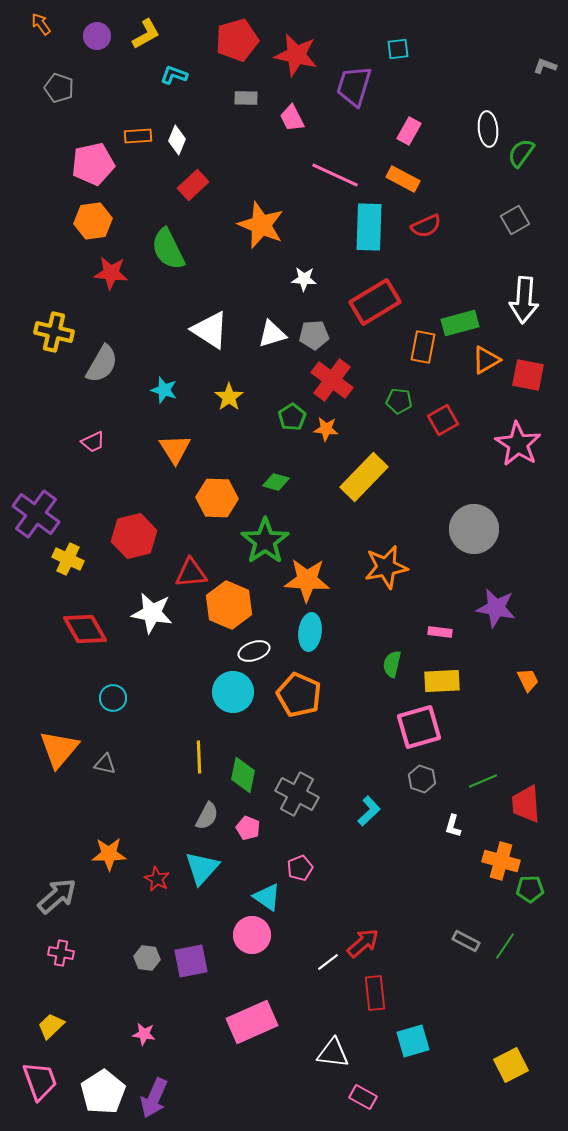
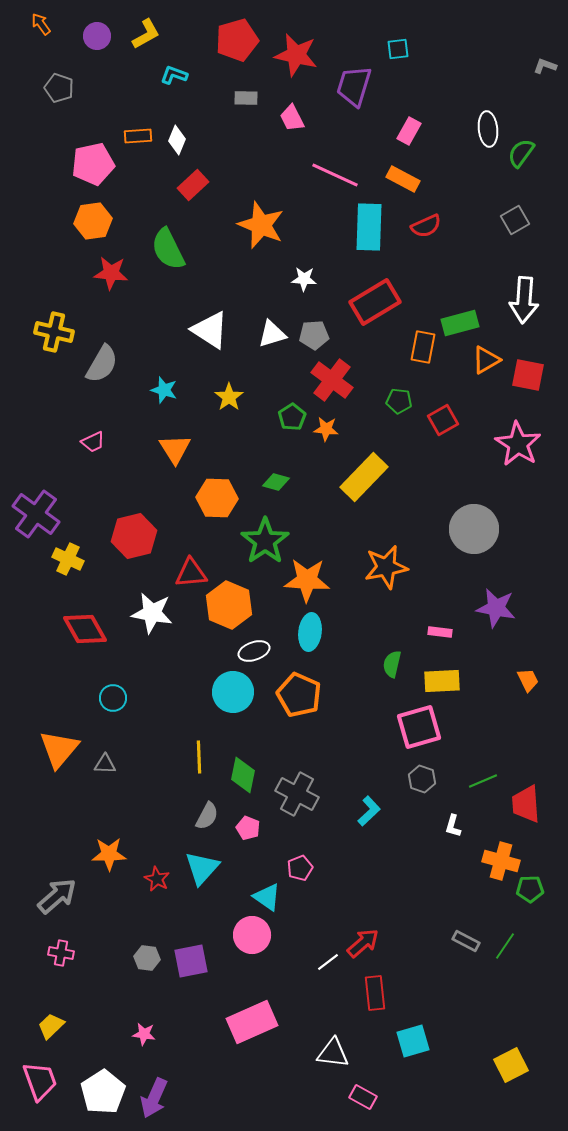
gray triangle at (105, 764): rotated 10 degrees counterclockwise
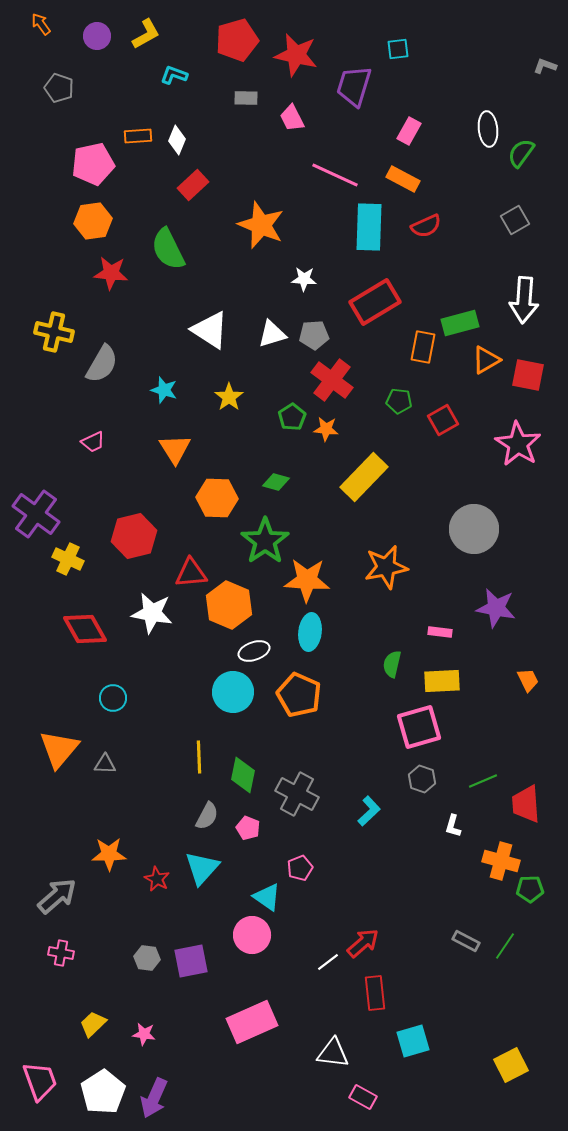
yellow trapezoid at (51, 1026): moved 42 px right, 2 px up
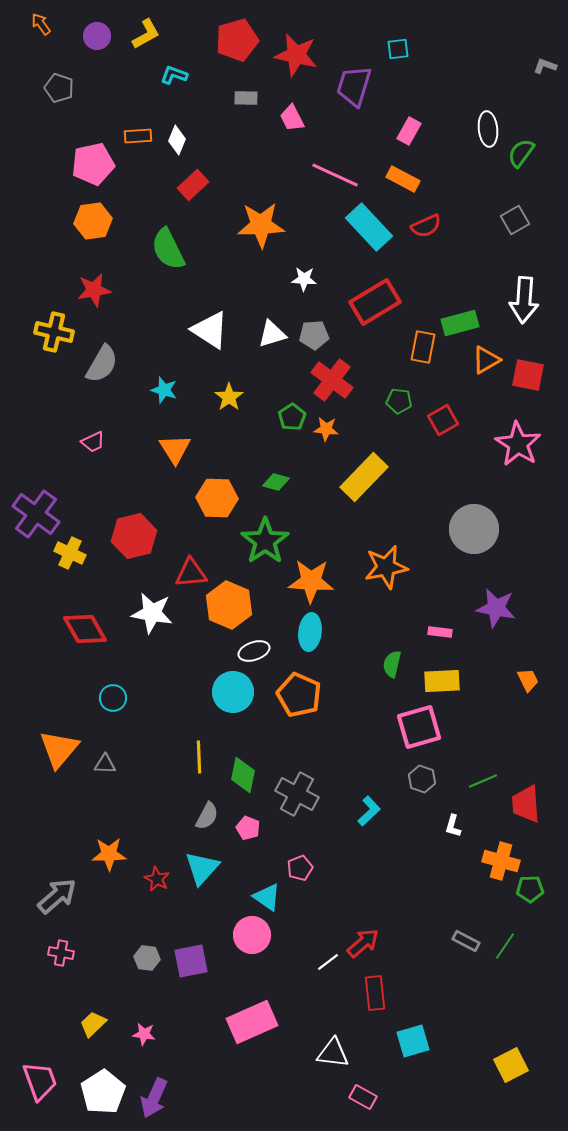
orange star at (261, 225): rotated 24 degrees counterclockwise
cyan rectangle at (369, 227): rotated 45 degrees counterclockwise
red star at (111, 273): moved 17 px left, 17 px down; rotated 16 degrees counterclockwise
yellow cross at (68, 559): moved 2 px right, 6 px up
orange star at (307, 580): moved 4 px right, 1 px down
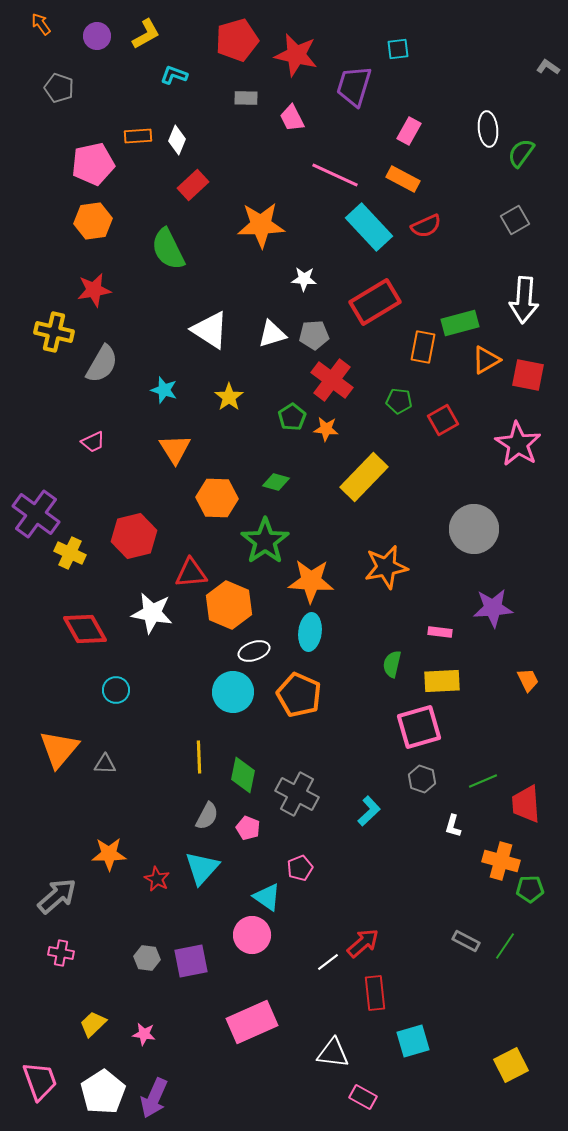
gray L-shape at (545, 66): moved 3 px right, 1 px down; rotated 15 degrees clockwise
purple star at (496, 608): moved 3 px left; rotated 15 degrees counterclockwise
cyan circle at (113, 698): moved 3 px right, 8 px up
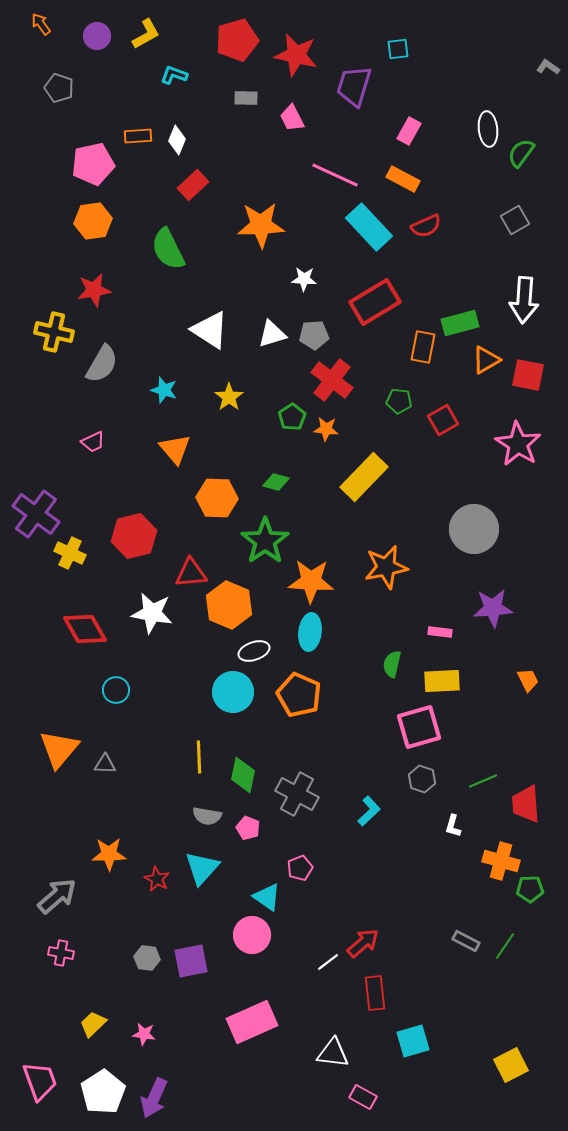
orange triangle at (175, 449): rotated 8 degrees counterclockwise
gray semicircle at (207, 816): rotated 72 degrees clockwise
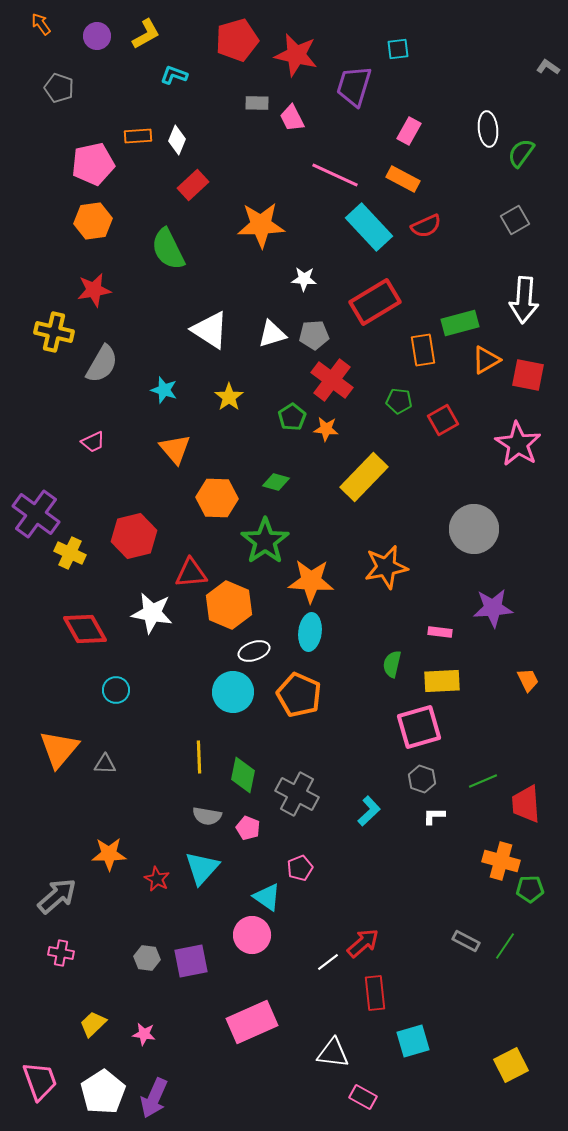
gray rectangle at (246, 98): moved 11 px right, 5 px down
orange rectangle at (423, 347): moved 3 px down; rotated 20 degrees counterclockwise
white L-shape at (453, 826): moved 19 px left, 10 px up; rotated 75 degrees clockwise
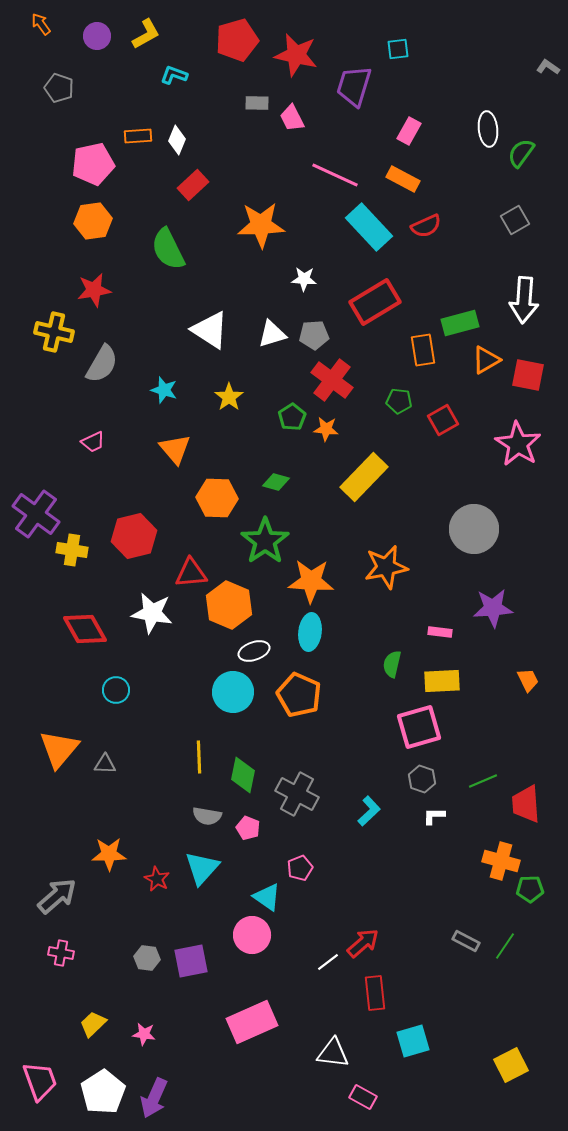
yellow cross at (70, 553): moved 2 px right, 3 px up; rotated 16 degrees counterclockwise
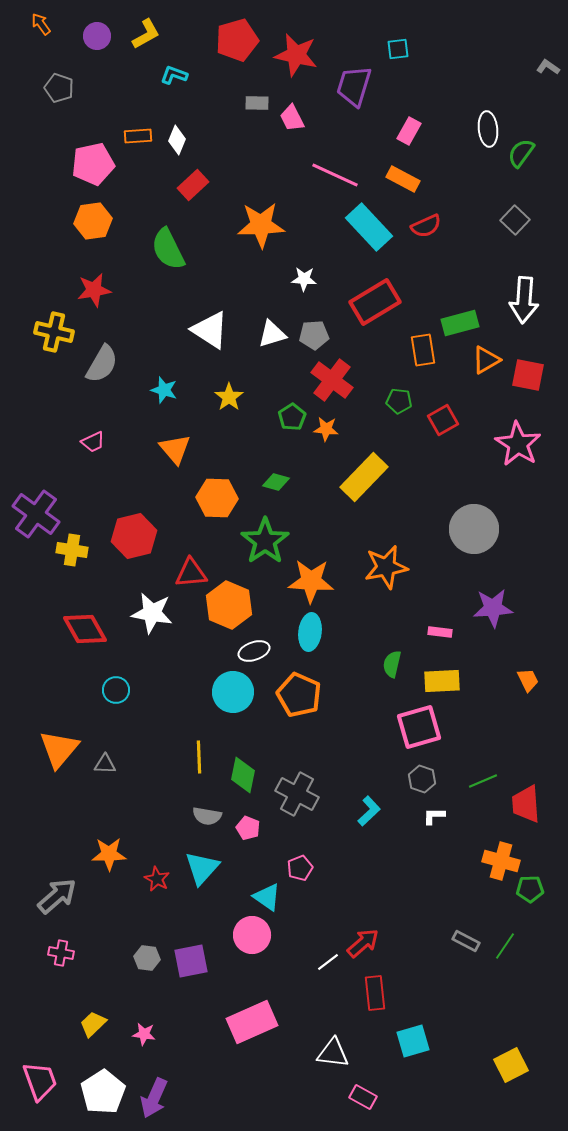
gray square at (515, 220): rotated 16 degrees counterclockwise
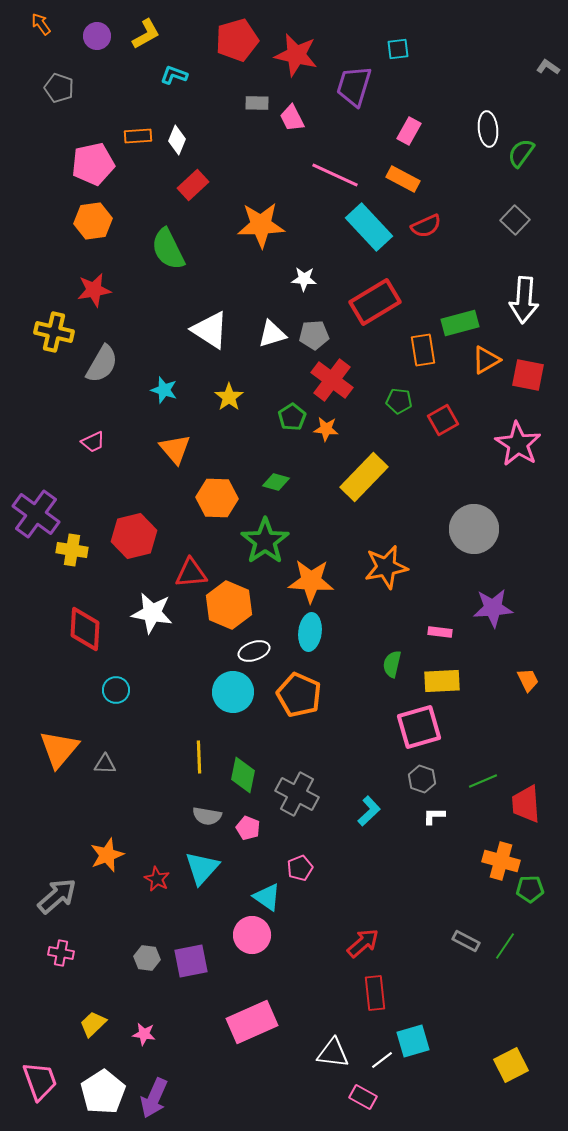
red diamond at (85, 629): rotated 33 degrees clockwise
orange star at (109, 854): moved 2 px left, 1 px down; rotated 20 degrees counterclockwise
white line at (328, 962): moved 54 px right, 98 px down
